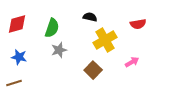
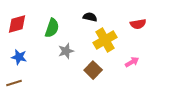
gray star: moved 7 px right, 1 px down
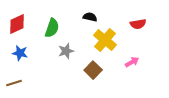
red diamond: rotated 10 degrees counterclockwise
yellow cross: rotated 20 degrees counterclockwise
blue star: moved 1 px right, 4 px up
